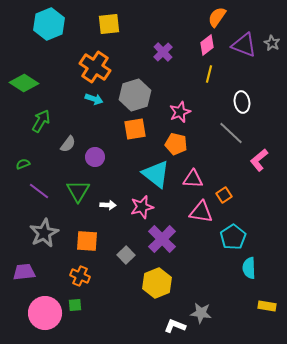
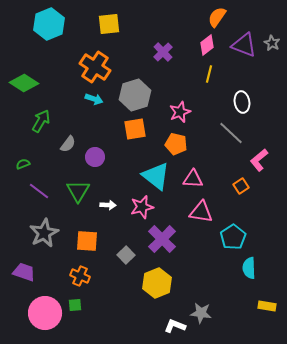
cyan triangle at (156, 174): moved 2 px down
orange square at (224, 195): moved 17 px right, 9 px up
purple trapezoid at (24, 272): rotated 25 degrees clockwise
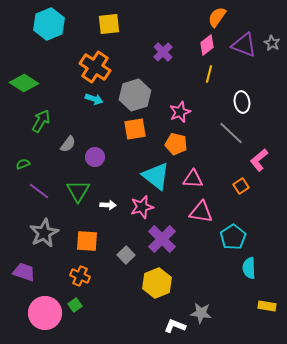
green square at (75, 305): rotated 32 degrees counterclockwise
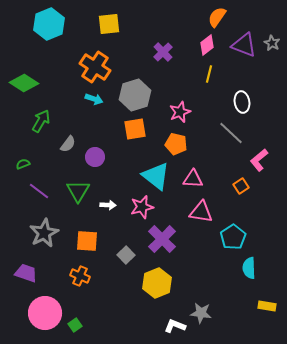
purple trapezoid at (24, 272): moved 2 px right, 1 px down
green square at (75, 305): moved 20 px down
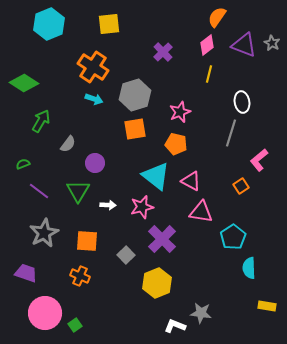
orange cross at (95, 67): moved 2 px left
gray line at (231, 133): rotated 64 degrees clockwise
purple circle at (95, 157): moved 6 px down
pink triangle at (193, 179): moved 2 px left, 2 px down; rotated 25 degrees clockwise
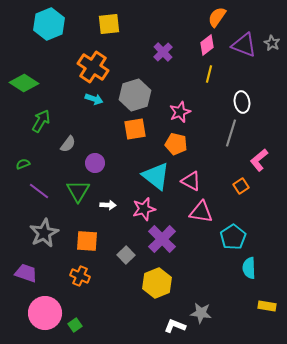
pink star at (142, 207): moved 2 px right, 2 px down
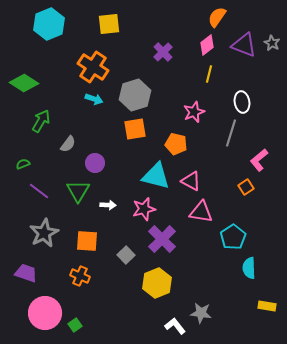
pink star at (180, 112): moved 14 px right
cyan triangle at (156, 176): rotated 24 degrees counterclockwise
orange square at (241, 186): moved 5 px right, 1 px down
white L-shape at (175, 326): rotated 30 degrees clockwise
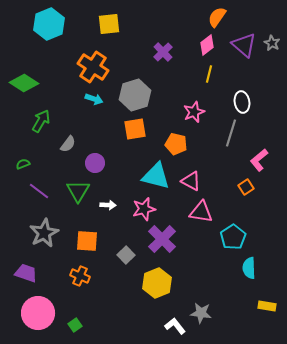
purple triangle at (244, 45): rotated 20 degrees clockwise
pink circle at (45, 313): moved 7 px left
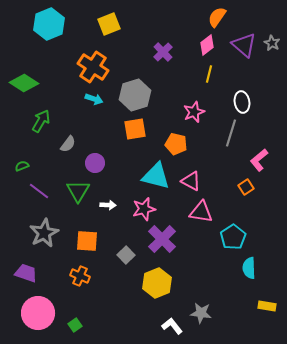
yellow square at (109, 24): rotated 15 degrees counterclockwise
green semicircle at (23, 164): moved 1 px left, 2 px down
white L-shape at (175, 326): moved 3 px left
